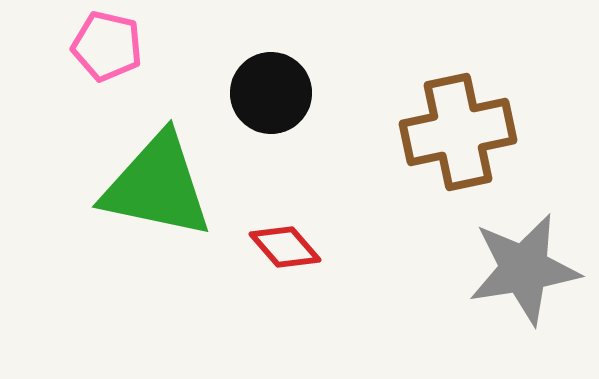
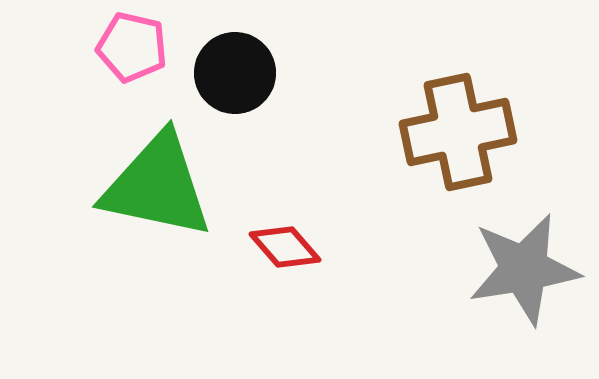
pink pentagon: moved 25 px right, 1 px down
black circle: moved 36 px left, 20 px up
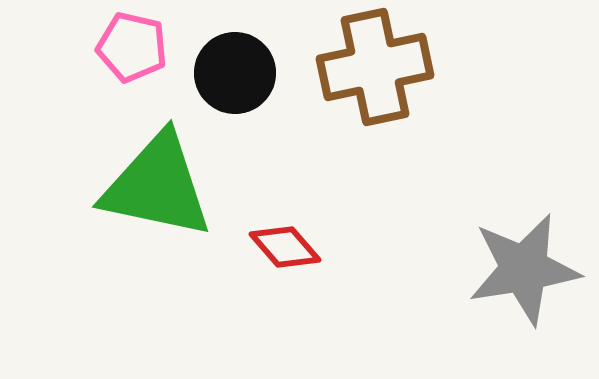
brown cross: moved 83 px left, 65 px up
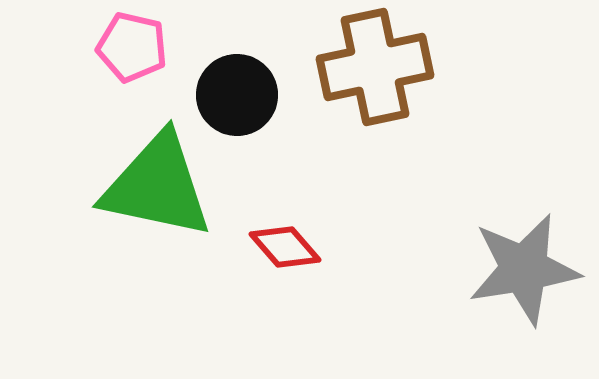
black circle: moved 2 px right, 22 px down
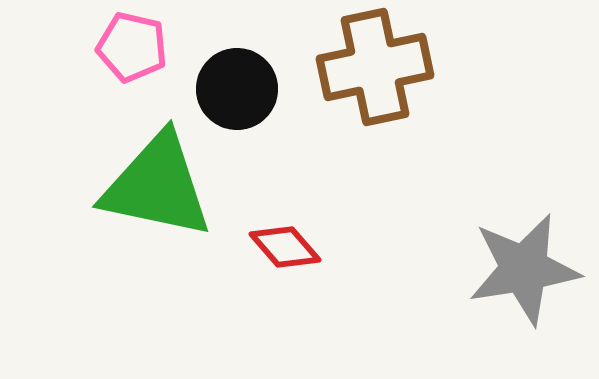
black circle: moved 6 px up
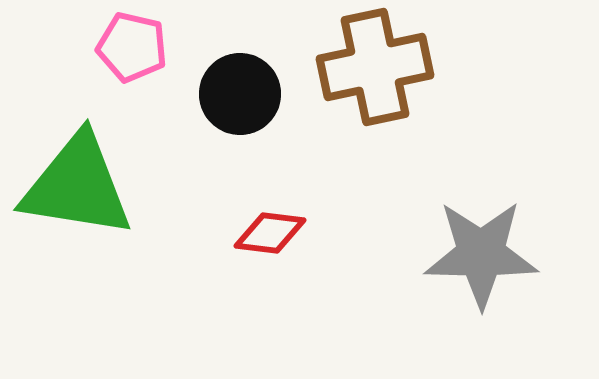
black circle: moved 3 px right, 5 px down
green triangle: moved 80 px left; rotated 3 degrees counterclockwise
red diamond: moved 15 px left, 14 px up; rotated 42 degrees counterclockwise
gray star: moved 43 px left, 15 px up; rotated 10 degrees clockwise
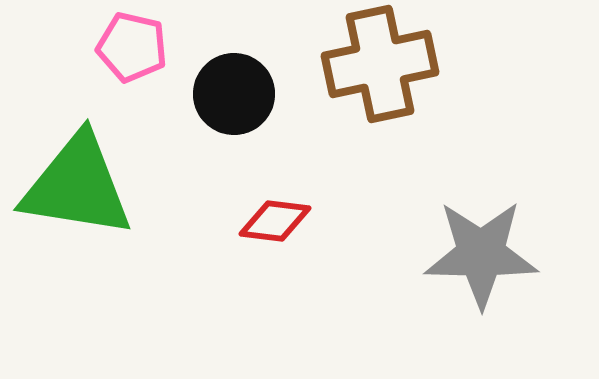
brown cross: moved 5 px right, 3 px up
black circle: moved 6 px left
red diamond: moved 5 px right, 12 px up
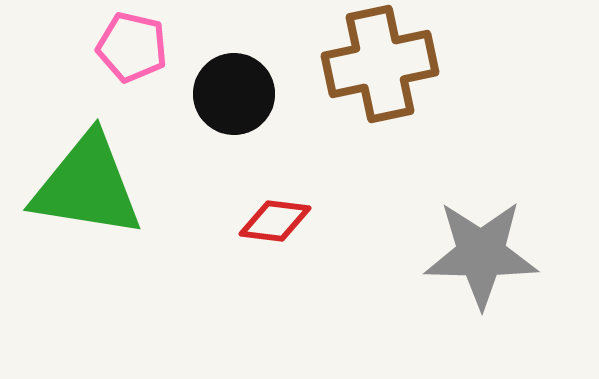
green triangle: moved 10 px right
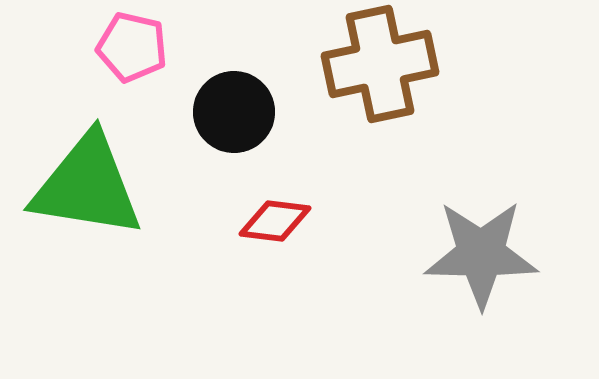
black circle: moved 18 px down
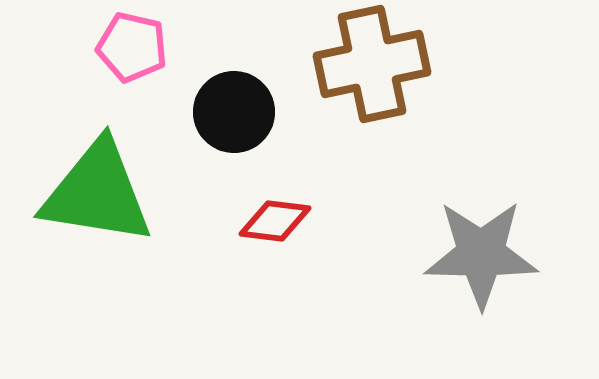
brown cross: moved 8 px left
green triangle: moved 10 px right, 7 px down
